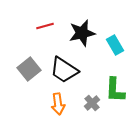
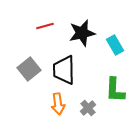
black trapezoid: rotated 56 degrees clockwise
gray cross: moved 4 px left, 5 px down
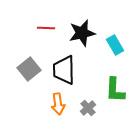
red line: moved 1 px right, 2 px down; rotated 18 degrees clockwise
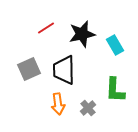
red line: rotated 36 degrees counterclockwise
black star: moved 1 px down
gray square: rotated 15 degrees clockwise
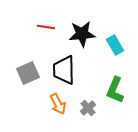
red line: moved 1 px up; rotated 42 degrees clockwise
black star: rotated 8 degrees clockwise
gray square: moved 1 px left, 4 px down
green L-shape: rotated 20 degrees clockwise
orange arrow: rotated 20 degrees counterclockwise
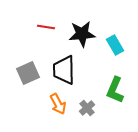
gray cross: moved 1 px left
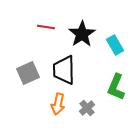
black star: rotated 28 degrees counterclockwise
green L-shape: moved 1 px right, 3 px up
orange arrow: rotated 40 degrees clockwise
